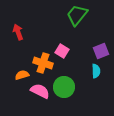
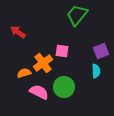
red arrow: rotated 35 degrees counterclockwise
pink square: rotated 24 degrees counterclockwise
orange cross: rotated 36 degrees clockwise
orange semicircle: moved 2 px right, 2 px up
pink semicircle: moved 1 px left, 1 px down
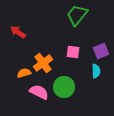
pink square: moved 11 px right, 1 px down
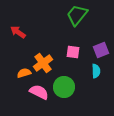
purple square: moved 1 px up
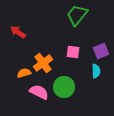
purple square: moved 1 px down
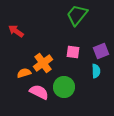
red arrow: moved 2 px left, 1 px up
